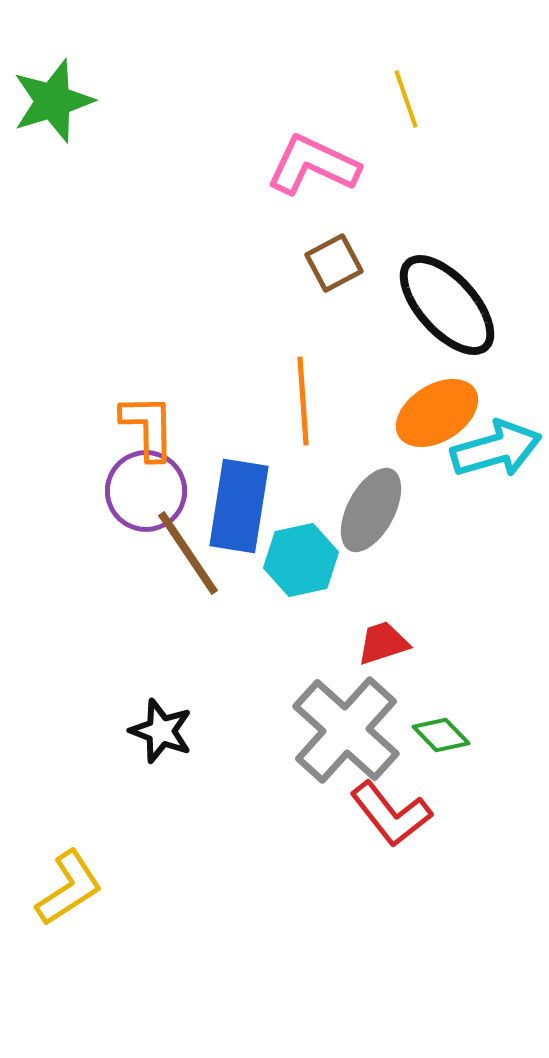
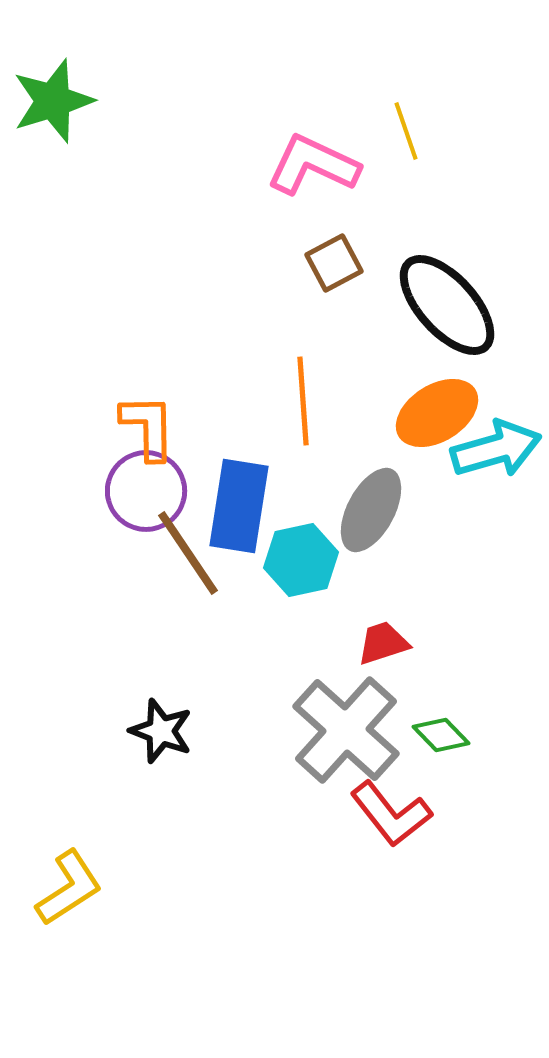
yellow line: moved 32 px down
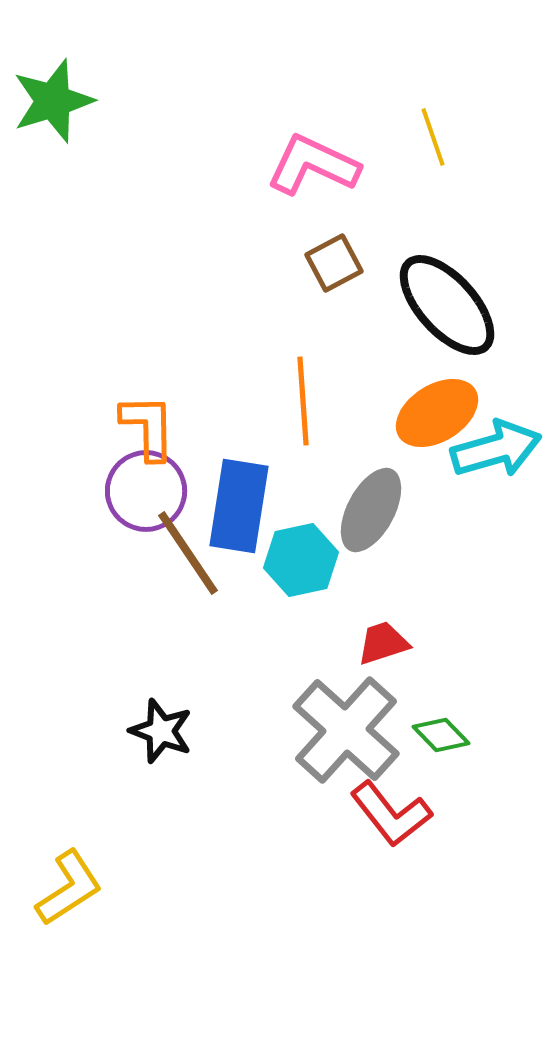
yellow line: moved 27 px right, 6 px down
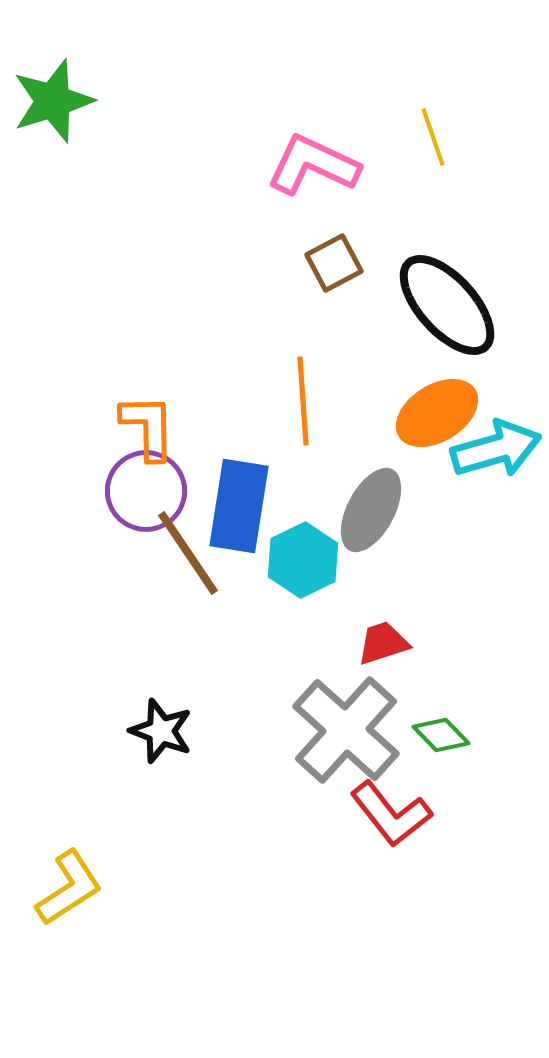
cyan hexagon: moved 2 px right; rotated 14 degrees counterclockwise
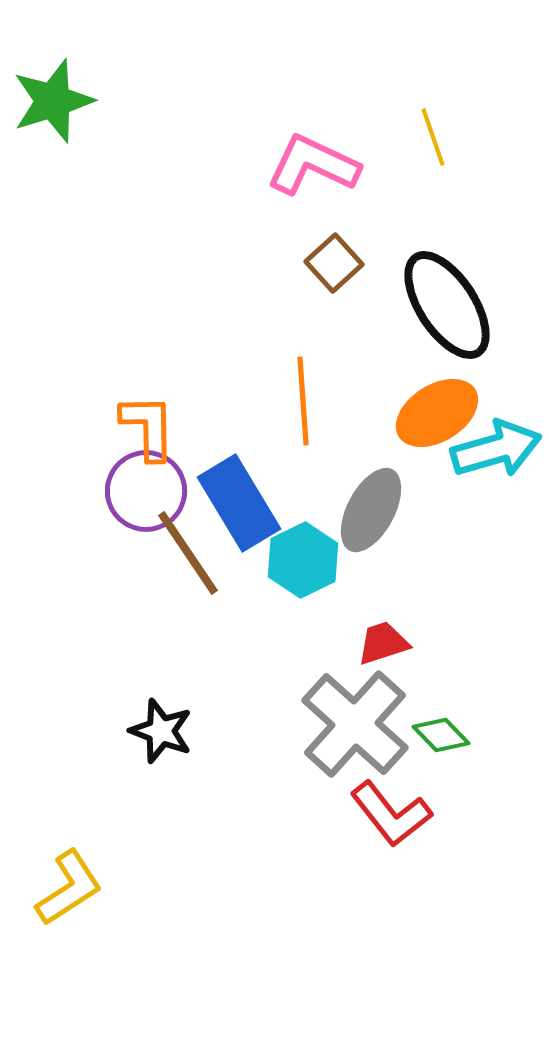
brown square: rotated 14 degrees counterclockwise
black ellipse: rotated 9 degrees clockwise
blue rectangle: moved 3 px up; rotated 40 degrees counterclockwise
gray cross: moved 9 px right, 6 px up
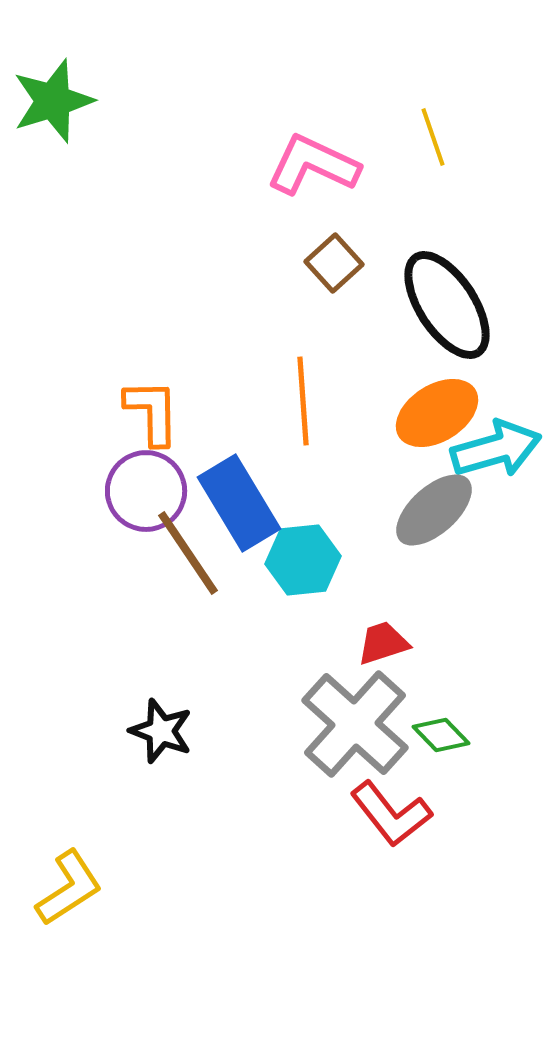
orange L-shape: moved 4 px right, 15 px up
gray ellipse: moved 63 px right; rotated 20 degrees clockwise
cyan hexagon: rotated 20 degrees clockwise
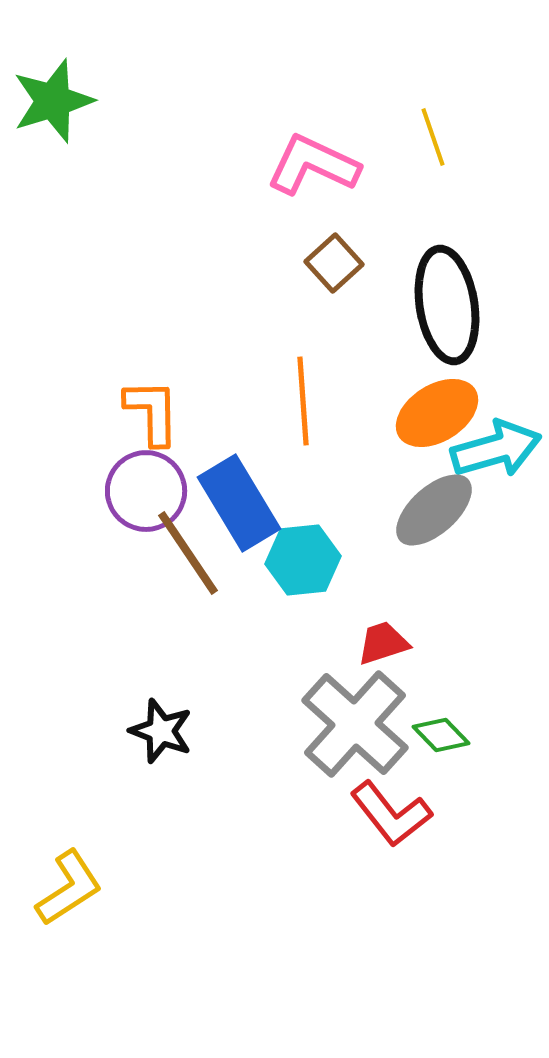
black ellipse: rotated 24 degrees clockwise
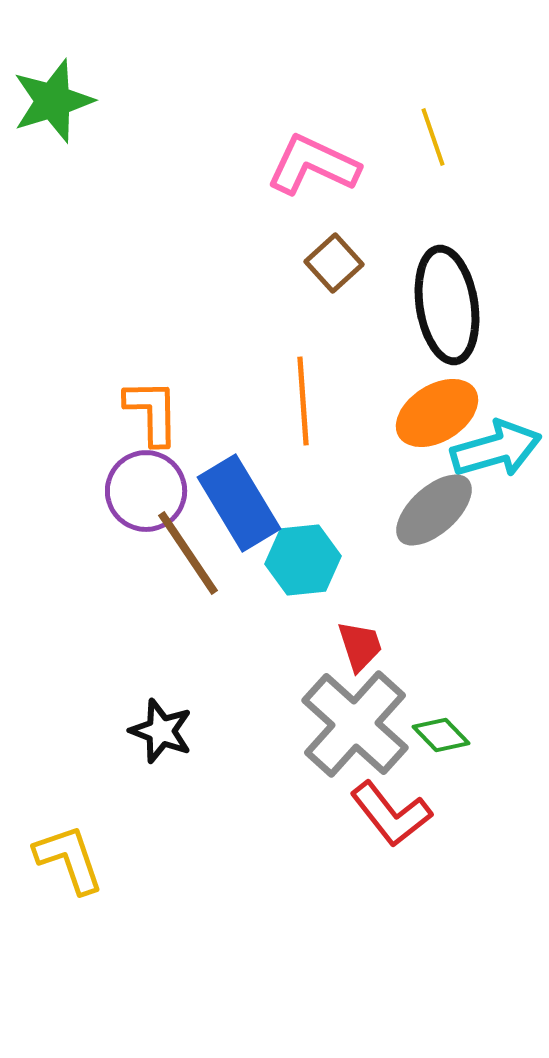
red trapezoid: moved 23 px left, 3 px down; rotated 90 degrees clockwise
yellow L-shape: moved 29 px up; rotated 76 degrees counterclockwise
